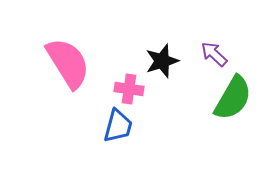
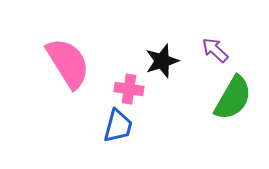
purple arrow: moved 1 px right, 4 px up
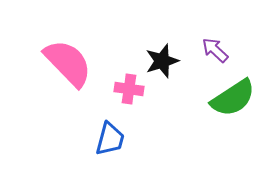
pink semicircle: rotated 12 degrees counterclockwise
green semicircle: rotated 27 degrees clockwise
blue trapezoid: moved 8 px left, 13 px down
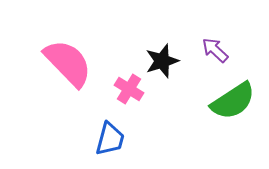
pink cross: rotated 24 degrees clockwise
green semicircle: moved 3 px down
